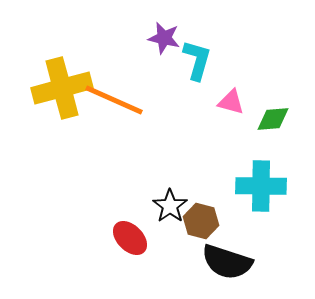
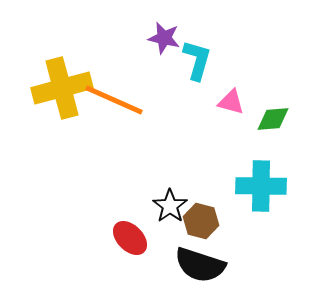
black semicircle: moved 27 px left, 3 px down
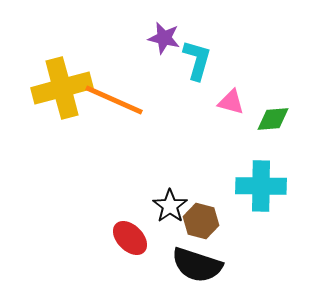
black semicircle: moved 3 px left
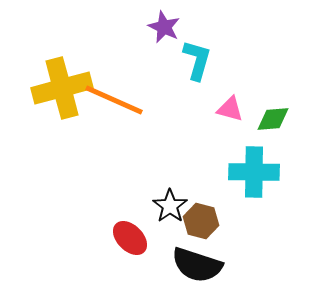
purple star: moved 11 px up; rotated 12 degrees clockwise
pink triangle: moved 1 px left, 7 px down
cyan cross: moved 7 px left, 14 px up
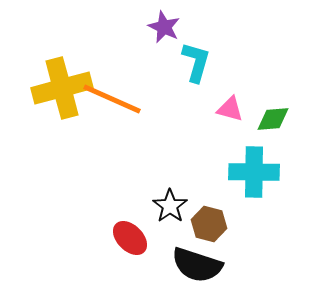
cyan L-shape: moved 1 px left, 2 px down
orange line: moved 2 px left, 1 px up
brown hexagon: moved 8 px right, 3 px down
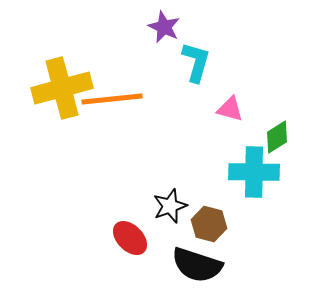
orange line: rotated 30 degrees counterclockwise
green diamond: moved 4 px right, 18 px down; rotated 28 degrees counterclockwise
black star: rotated 16 degrees clockwise
